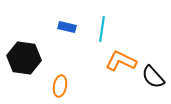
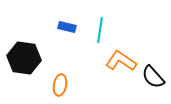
cyan line: moved 2 px left, 1 px down
orange L-shape: rotated 8 degrees clockwise
orange ellipse: moved 1 px up
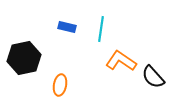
cyan line: moved 1 px right, 1 px up
black hexagon: rotated 20 degrees counterclockwise
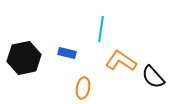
blue rectangle: moved 26 px down
orange ellipse: moved 23 px right, 3 px down
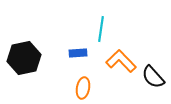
blue rectangle: moved 11 px right; rotated 18 degrees counterclockwise
orange L-shape: rotated 12 degrees clockwise
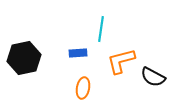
orange L-shape: rotated 60 degrees counterclockwise
black semicircle: rotated 20 degrees counterclockwise
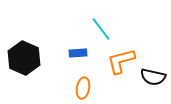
cyan line: rotated 45 degrees counterclockwise
black hexagon: rotated 24 degrees counterclockwise
black semicircle: rotated 15 degrees counterclockwise
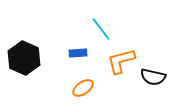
orange ellipse: rotated 45 degrees clockwise
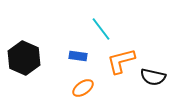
blue rectangle: moved 3 px down; rotated 12 degrees clockwise
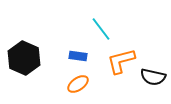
orange ellipse: moved 5 px left, 4 px up
